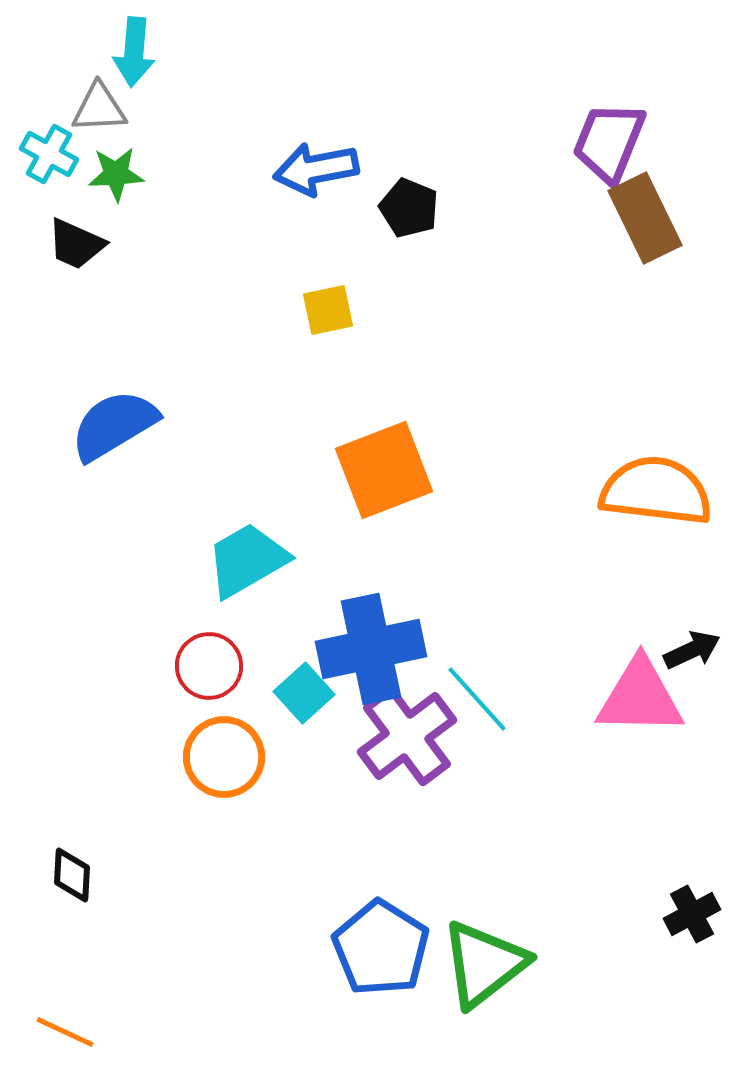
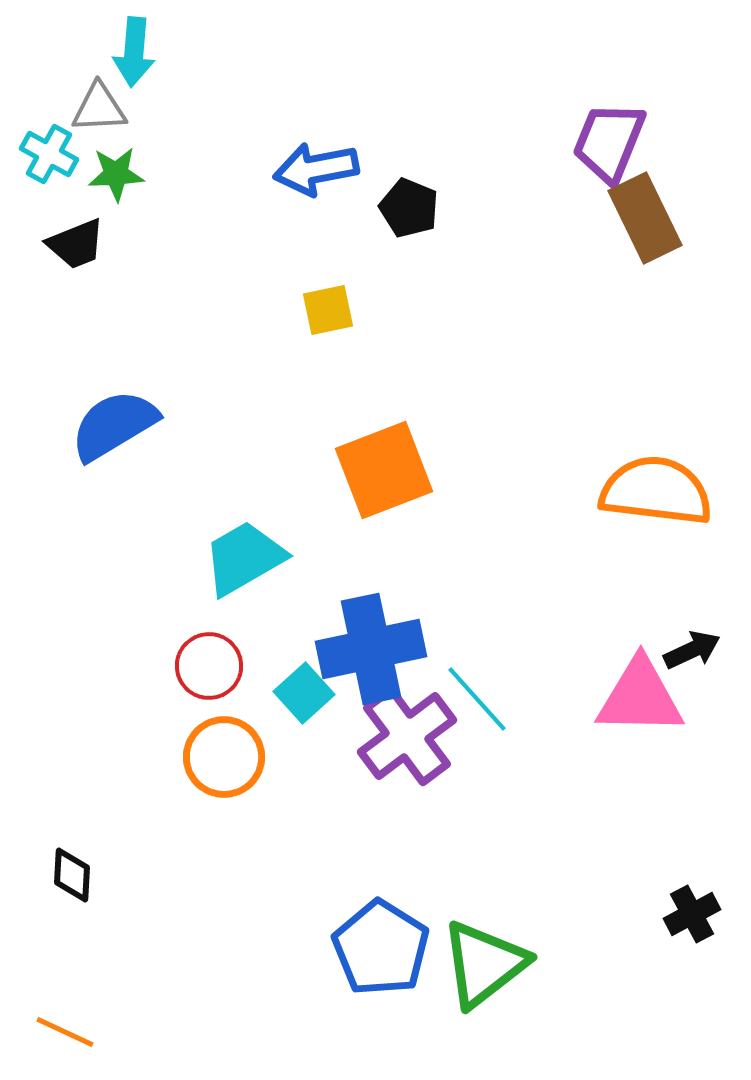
black trapezoid: rotated 46 degrees counterclockwise
cyan trapezoid: moved 3 px left, 2 px up
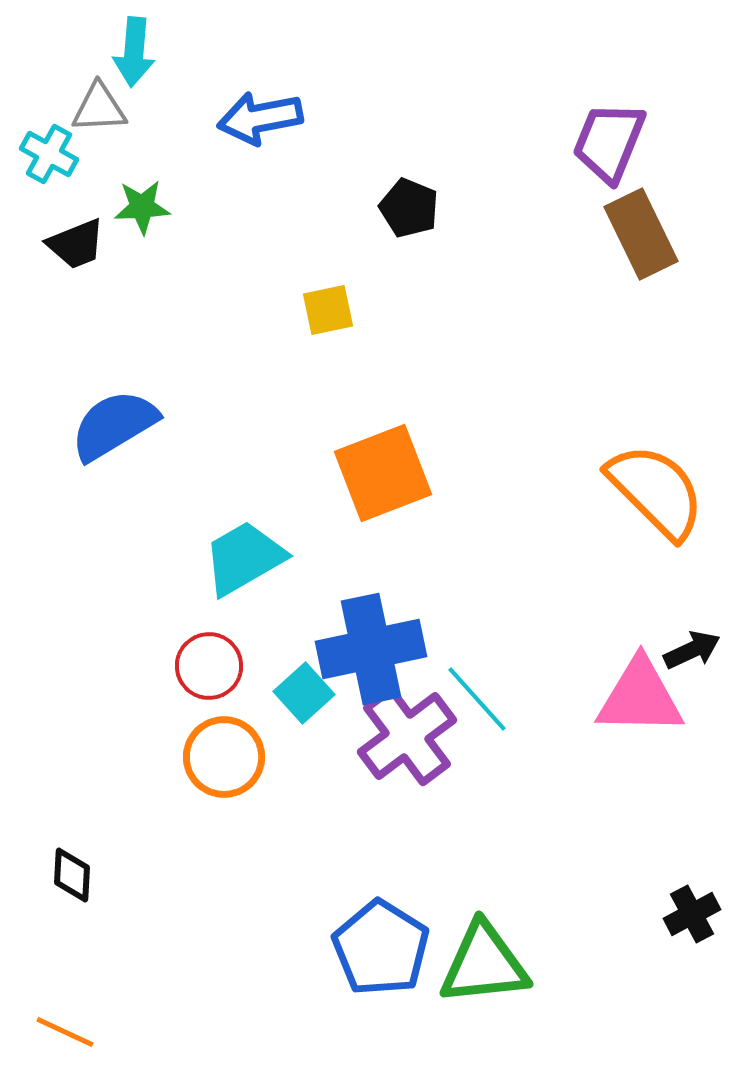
blue arrow: moved 56 px left, 51 px up
green star: moved 26 px right, 33 px down
brown rectangle: moved 4 px left, 16 px down
orange square: moved 1 px left, 3 px down
orange semicircle: rotated 38 degrees clockwise
green triangle: rotated 32 degrees clockwise
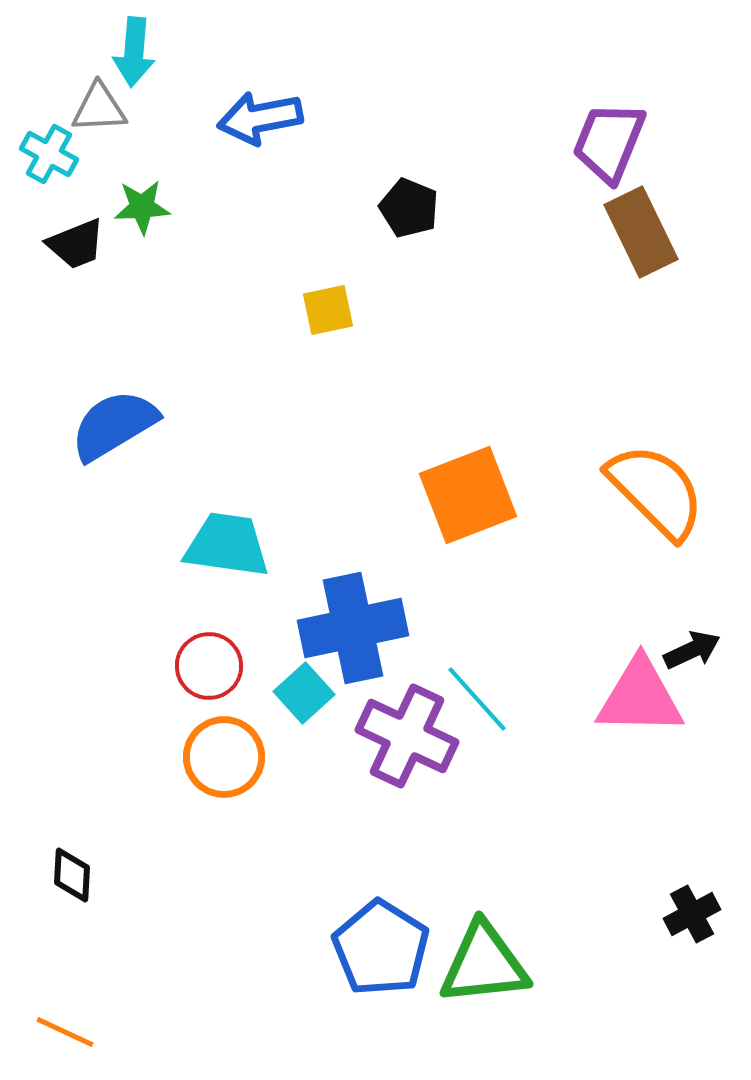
brown rectangle: moved 2 px up
orange square: moved 85 px right, 22 px down
cyan trapezoid: moved 17 px left, 13 px up; rotated 38 degrees clockwise
blue cross: moved 18 px left, 21 px up
purple cross: rotated 28 degrees counterclockwise
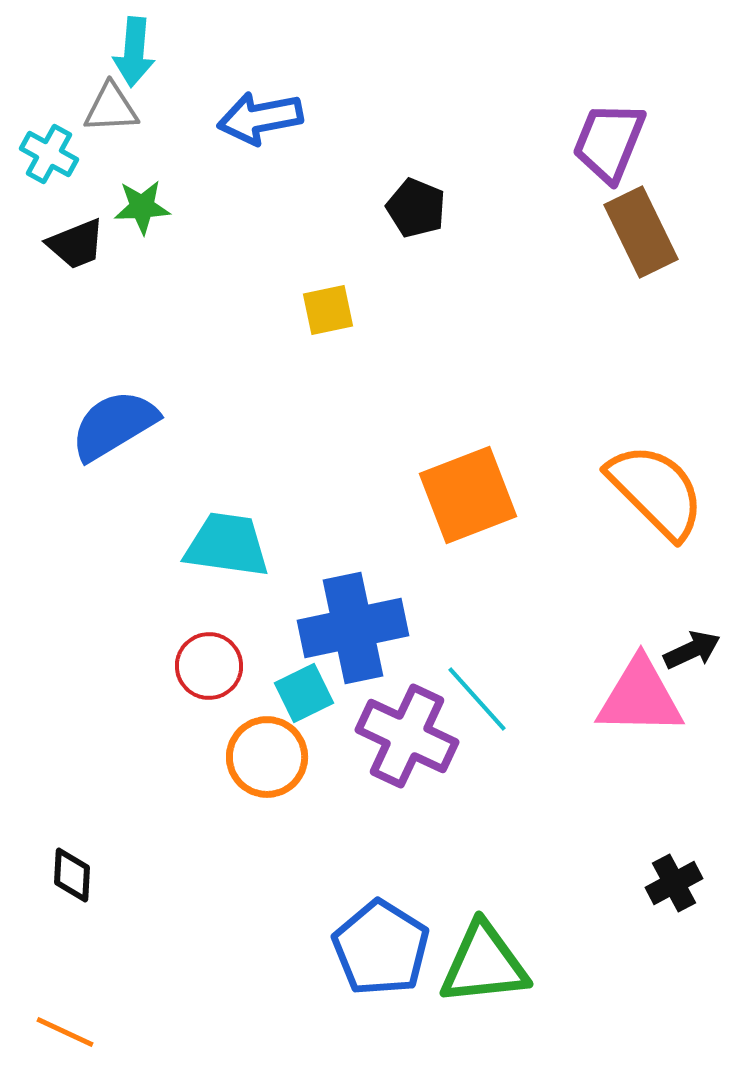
gray triangle: moved 12 px right
black pentagon: moved 7 px right
cyan square: rotated 16 degrees clockwise
orange circle: moved 43 px right
black cross: moved 18 px left, 31 px up
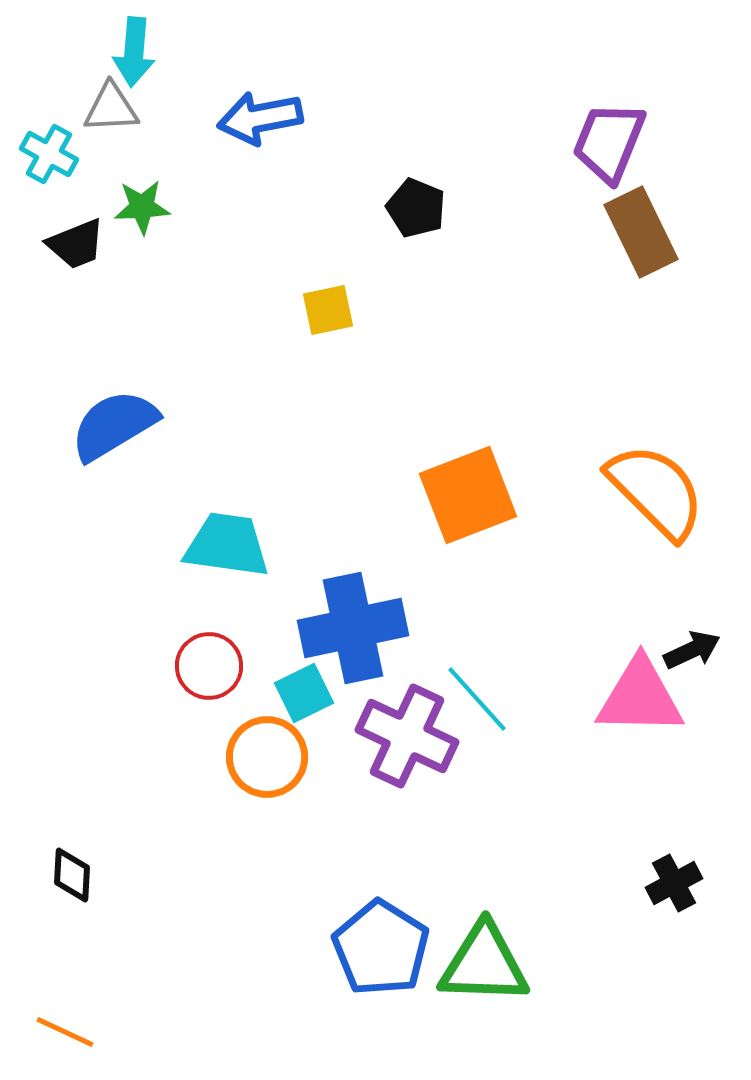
green triangle: rotated 8 degrees clockwise
